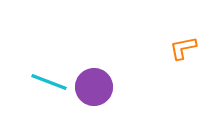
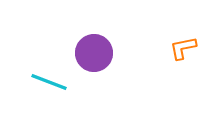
purple circle: moved 34 px up
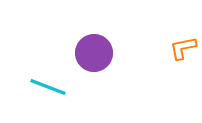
cyan line: moved 1 px left, 5 px down
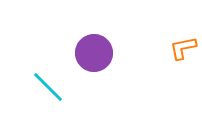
cyan line: rotated 24 degrees clockwise
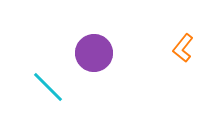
orange L-shape: rotated 40 degrees counterclockwise
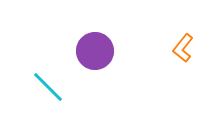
purple circle: moved 1 px right, 2 px up
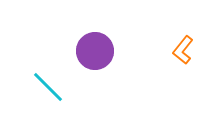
orange L-shape: moved 2 px down
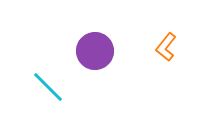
orange L-shape: moved 17 px left, 3 px up
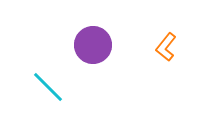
purple circle: moved 2 px left, 6 px up
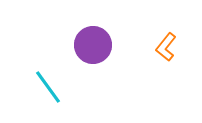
cyan line: rotated 9 degrees clockwise
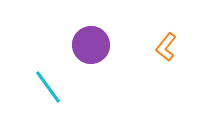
purple circle: moved 2 px left
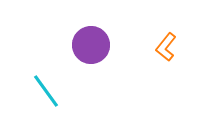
cyan line: moved 2 px left, 4 px down
